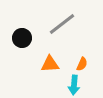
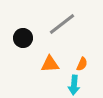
black circle: moved 1 px right
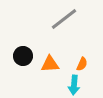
gray line: moved 2 px right, 5 px up
black circle: moved 18 px down
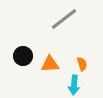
orange semicircle: rotated 40 degrees counterclockwise
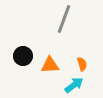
gray line: rotated 32 degrees counterclockwise
orange triangle: moved 1 px down
cyan arrow: rotated 132 degrees counterclockwise
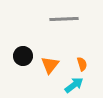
gray line: rotated 68 degrees clockwise
orange triangle: rotated 48 degrees counterclockwise
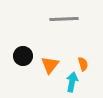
orange semicircle: moved 1 px right
cyan arrow: moved 2 px left, 3 px up; rotated 42 degrees counterclockwise
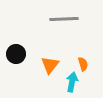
black circle: moved 7 px left, 2 px up
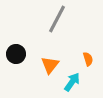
gray line: moved 7 px left; rotated 60 degrees counterclockwise
orange semicircle: moved 5 px right, 5 px up
cyan arrow: rotated 24 degrees clockwise
